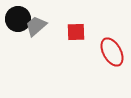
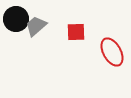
black circle: moved 2 px left
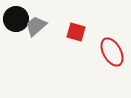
red square: rotated 18 degrees clockwise
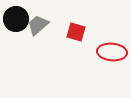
gray trapezoid: moved 2 px right, 1 px up
red ellipse: rotated 56 degrees counterclockwise
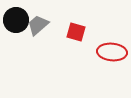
black circle: moved 1 px down
